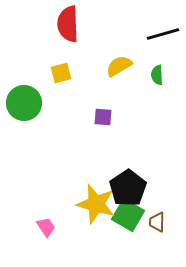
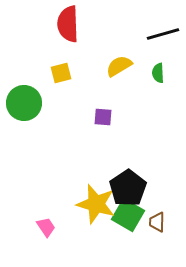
green semicircle: moved 1 px right, 2 px up
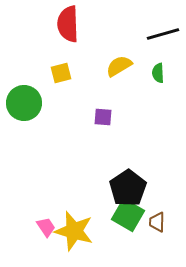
yellow star: moved 22 px left, 27 px down
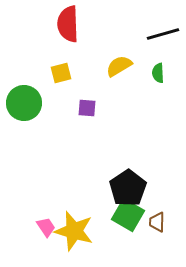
purple square: moved 16 px left, 9 px up
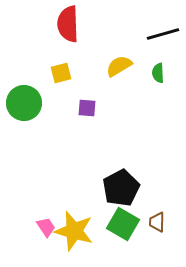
black pentagon: moved 7 px left; rotated 6 degrees clockwise
green square: moved 5 px left, 9 px down
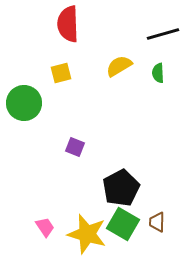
purple square: moved 12 px left, 39 px down; rotated 18 degrees clockwise
pink trapezoid: moved 1 px left
yellow star: moved 13 px right, 3 px down
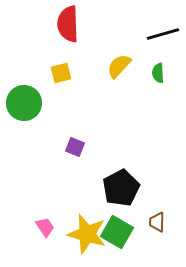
yellow semicircle: rotated 16 degrees counterclockwise
green square: moved 6 px left, 8 px down
